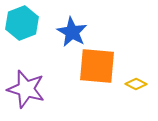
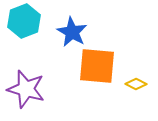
cyan hexagon: moved 2 px right, 2 px up
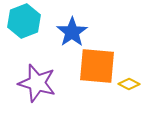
blue star: rotated 8 degrees clockwise
yellow diamond: moved 7 px left
purple star: moved 11 px right, 6 px up
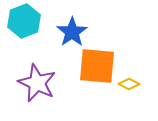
purple star: rotated 9 degrees clockwise
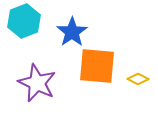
yellow diamond: moved 9 px right, 5 px up
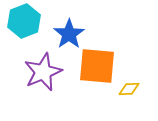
blue star: moved 3 px left, 2 px down
yellow diamond: moved 9 px left, 10 px down; rotated 30 degrees counterclockwise
purple star: moved 6 px right, 11 px up; rotated 24 degrees clockwise
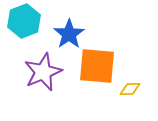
yellow diamond: moved 1 px right
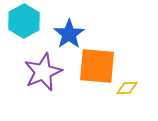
cyan hexagon: rotated 8 degrees counterclockwise
yellow diamond: moved 3 px left, 1 px up
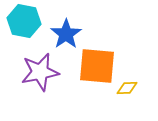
cyan hexagon: rotated 20 degrees counterclockwise
blue star: moved 3 px left
purple star: moved 3 px left; rotated 12 degrees clockwise
